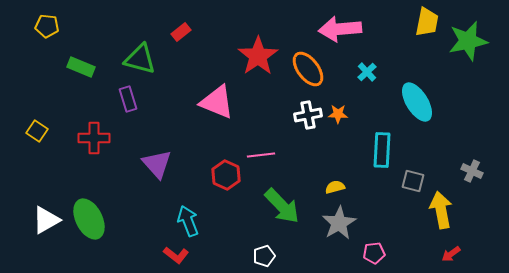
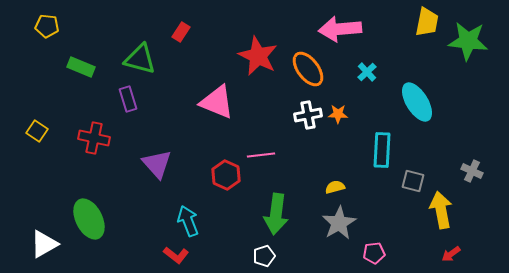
red rectangle: rotated 18 degrees counterclockwise
green star: rotated 18 degrees clockwise
red star: rotated 12 degrees counterclockwise
red cross: rotated 12 degrees clockwise
green arrow: moved 6 px left, 8 px down; rotated 51 degrees clockwise
white triangle: moved 2 px left, 24 px down
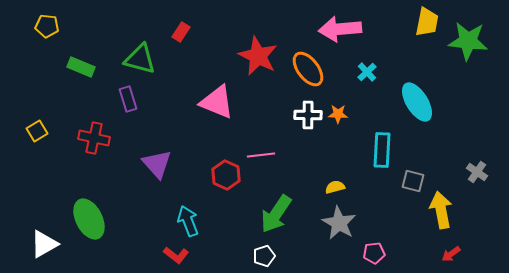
white cross: rotated 12 degrees clockwise
yellow square: rotated 25 degrees clockwise
gray cross: moved 5 px right, 1 px down; rotated 10 degrees clockwise
green arrow: rotated 27 degrees clockwise
gray star: rotated 12 degrees counterclockwise
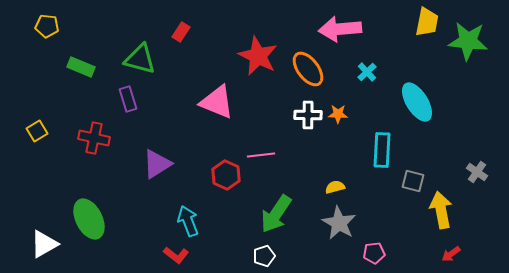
purple triangle: rotated 40 degrees clockwise
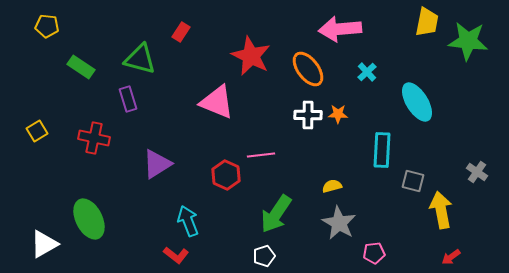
red star: moved 7 px left
green rectangle: rotated 12 degrees clockwise
yellow semicircle: moved 3 px left, 1 px up
red arrow: moved 3 px down
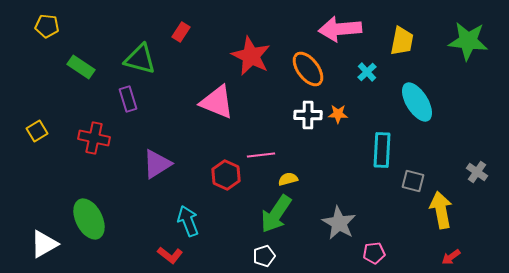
yellow trapezoid: moved 25 px left, 19 px down
yellow semicircle: moved 44 px left, 7 px up
red L-shape: moved 6 px left
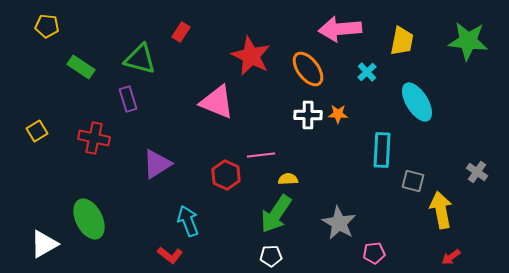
yellow semicircle: rotated 12 degrees clockwise
white pentagon: moved 7 px right; rotated 15 degrees clockwise
